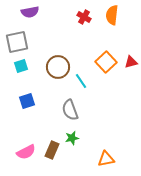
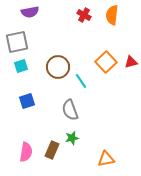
red cross: moved 2 px up
pink semicircle: rotated 54 degrees counterclockwise
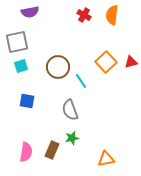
blue square: rotated 28 degrees clockwise
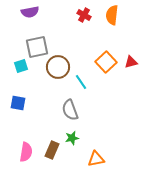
gray square: moved 20 px right, 5 px down
cyan line: moved 1 px down
blue square: moved 9 px left, 2 px down
orange triangle: moved 10 px left
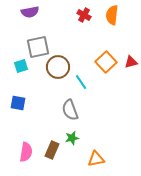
gray square: moved 1 px right
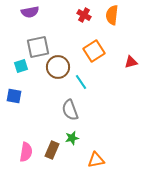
orange square: moved 12 px left, 11 px up; rotated 10 degrees clockwise
blue square: moved 4 px left, 7 px up
orange triangle: moved 1 px down
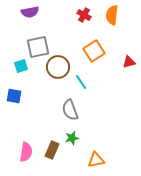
red triangle: moved 2 px left
